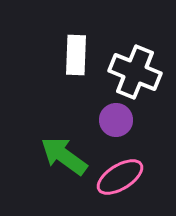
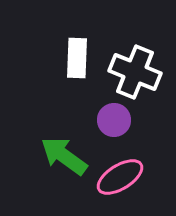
white rectangle: moved 1 px right, 3 px down
purple circle: moved 2 px left
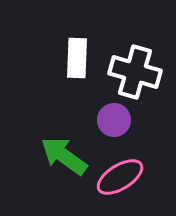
white cross: rotated 6 degrees counterclockwise
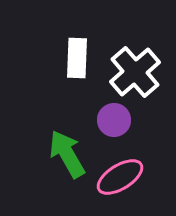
white cross: rotated 33 degrees clockwise
green arrow: moved 3 px right, 2 px up; rotated 24 degrees clockwise
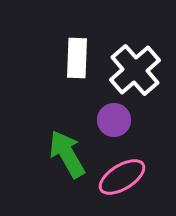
white cross: moved 2 px up
pink ellipse: moved 2 px right
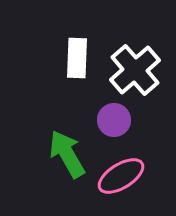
pink ellipse: moved 1 px left, 1 px up
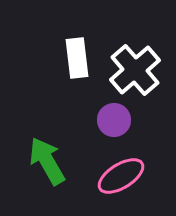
white rectangle: rotated 9 degrees counterclockwise
green arrow: moved 20 px left, 7 px down
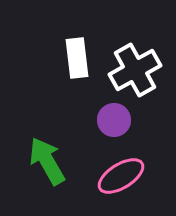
white cross: rotated 12 degrees clockwise
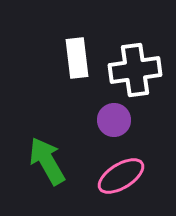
white cross: rotated 21 degrees clockwise
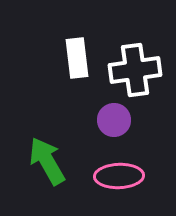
pink ellipse: moved 2 px left; rotated 30 degrees clockwise
